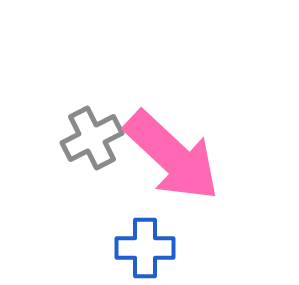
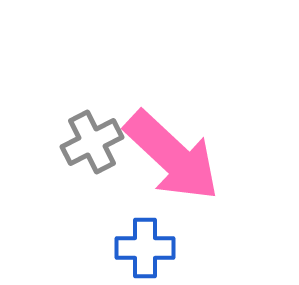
gray cross: moved 4 px down
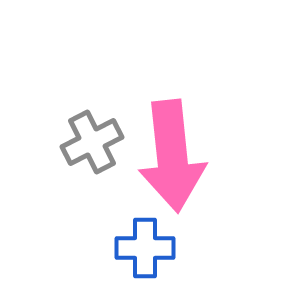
pink arrow: rotated 41 degrees clockwise
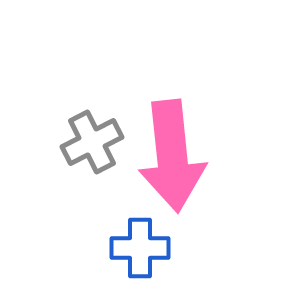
blue cross: moved 5 px left
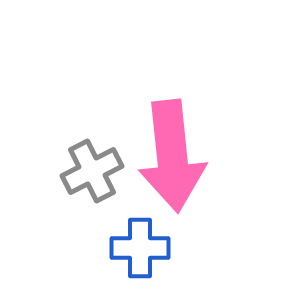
gray cross: moved 29 px down
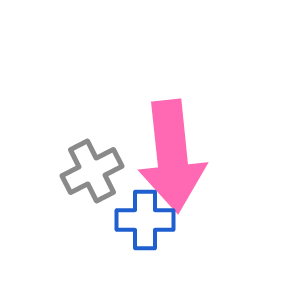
blue cross: moved 5 px right, 28 px up
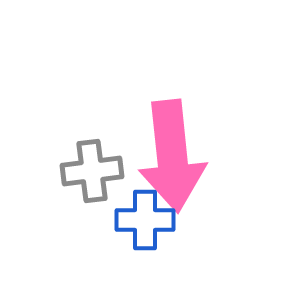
gray cross: rotated 20 degrees clockwise
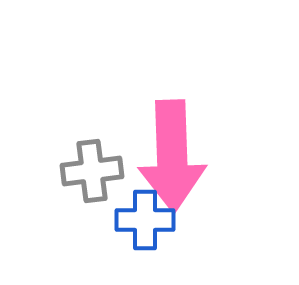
pink arrow: rotated 4 degrees clockwise
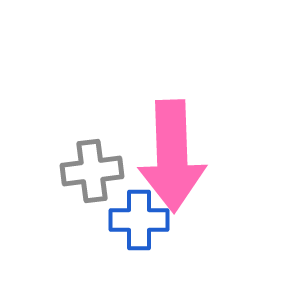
blue cross: moved 6 px left
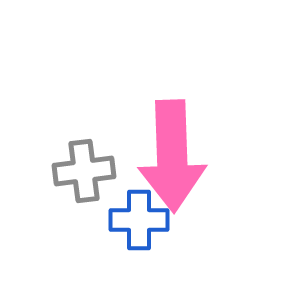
gray cross: moved 8 px left
